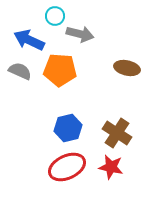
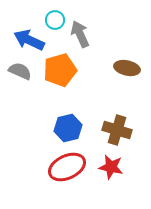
cyan circle: moved 4 px down
gray arrow: rotated 128 degrees counterclockwise
orange pentagon: rotated 20 degrees counterclockwise
brown cross: moved 3 px up; rotated 16 degrees counterclockwise
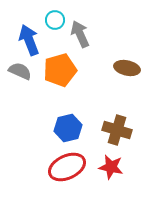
blue arrow: rotated 44 degrees clockwise
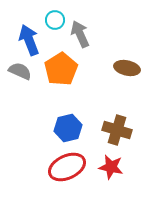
orange pentagon: moved 1 px right, 1 px up; rotated 16 degrees counterclockwise
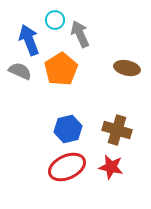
blue hexagon: moved 1 px down
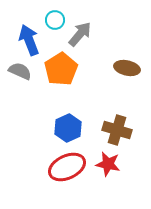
gray arrow: rotated 64 degrees clockwise
blue hexagon: moved 1 px up; rotated 12 degrees counterclockwise
red star: moved 3 px left, 3 px up
